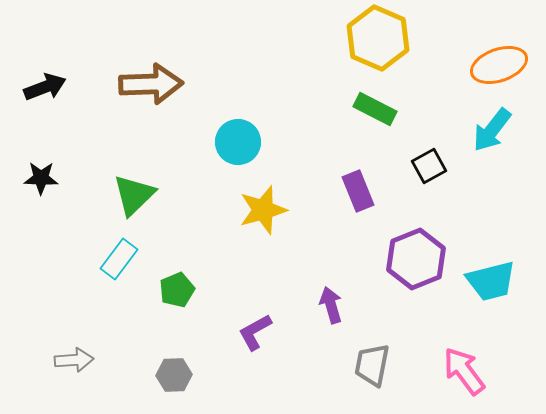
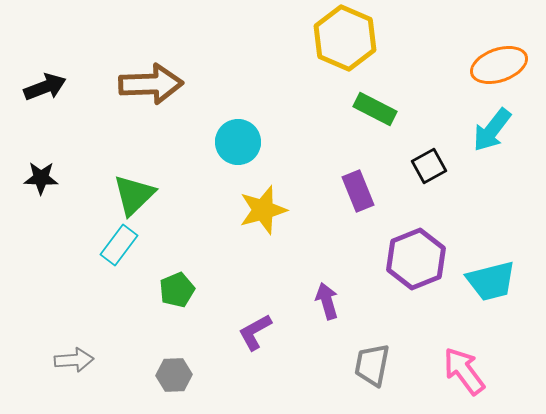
yellow hexagon: moved 33 px left
cyan rectangle: moved 14 px up
purple arrow: moved 4 px left, 4 px up
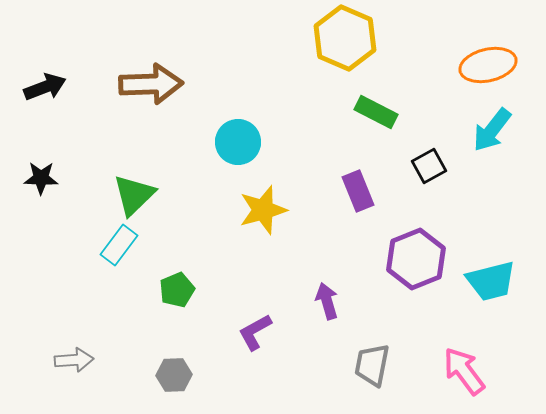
orange ellipse: moved 11 px left; rotated 6 degrees clockwise
green rectangle: moved 1 px right, 3 px down
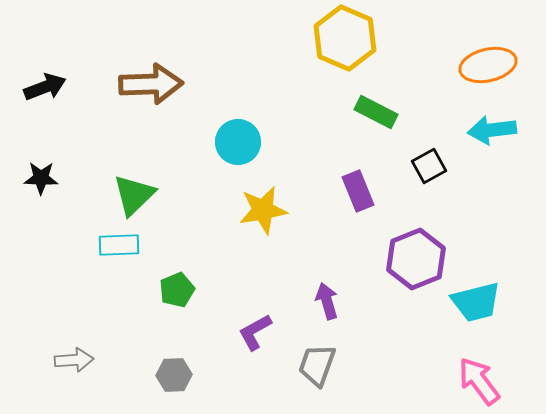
cyan arrow: rotated 45 degrees clockwise
yellow star: rotated 6 degrees clockwise
cyan rectangle: rotated 51 degrees clockwise
cyan trapezoid: moved 15 px left, 21 px down
gray trapezoid: moved 55 px left; rotated 9 degrees clockwise
pink arrow: moved 15 px right, 10 px down
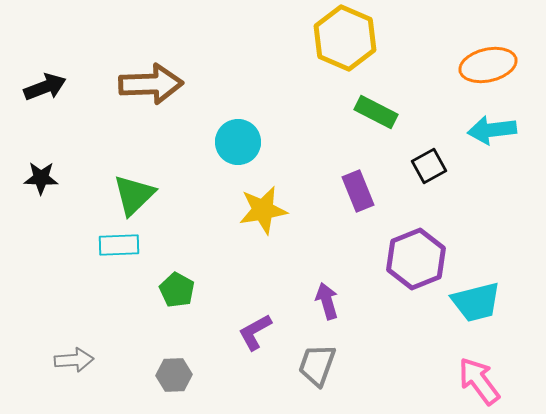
green pentagon: rotated 20 degrees counterclockwise
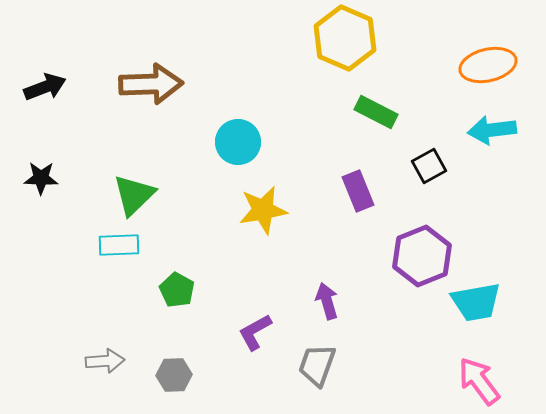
purple hexagon: moved 6 px right, 3 px up
cyan trapezoid: rotated 4 degrees clockwise
gray arrow: moved 31 px right, 1 px down
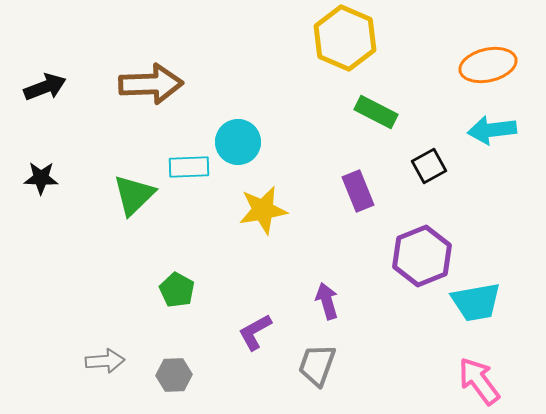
cyan rectangle: moved 70 px right, 78 px up
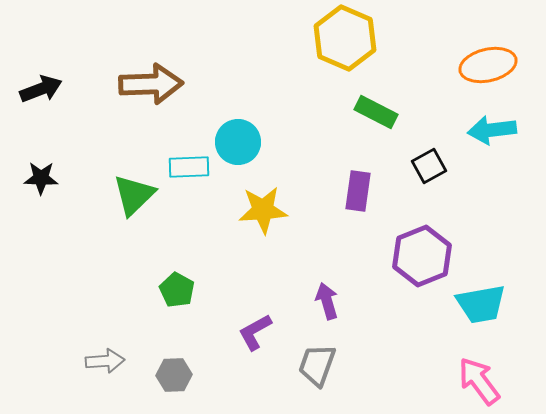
black arrow: moved 4 px left, 2 px down
purple rectangle: rotated 30 degrees clockwise
yellow star: rotated 6 degrees clockwise
cyan trapezoid: moved 5 px right, 2 px down
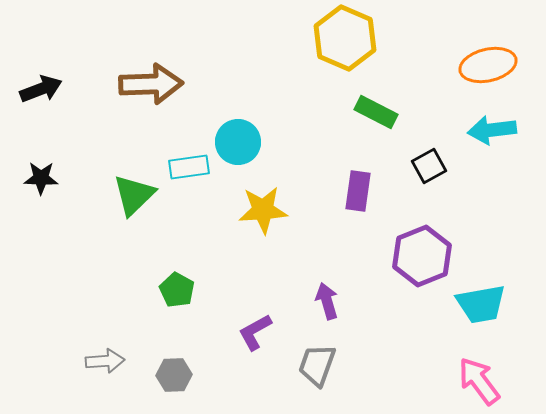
cyan rectangle: rotated 6 degrees counterclockwise
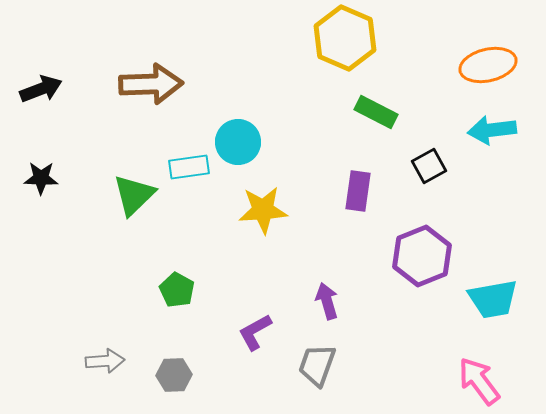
cyan trapezoid: moved 12 px right, 5 px up
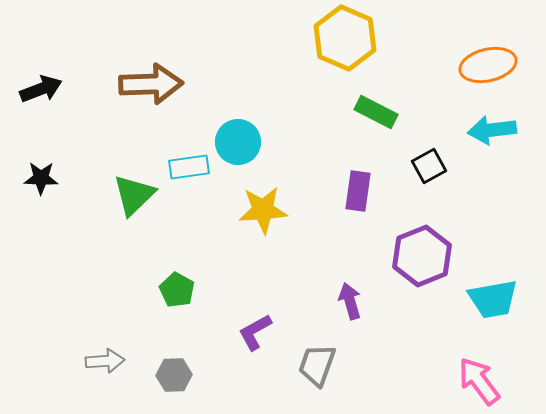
purple arrow: moved 23 px right
